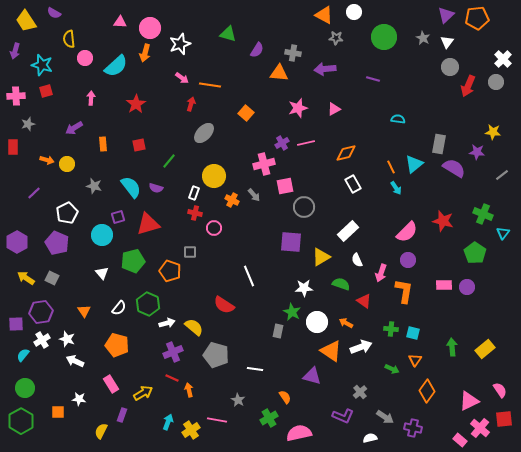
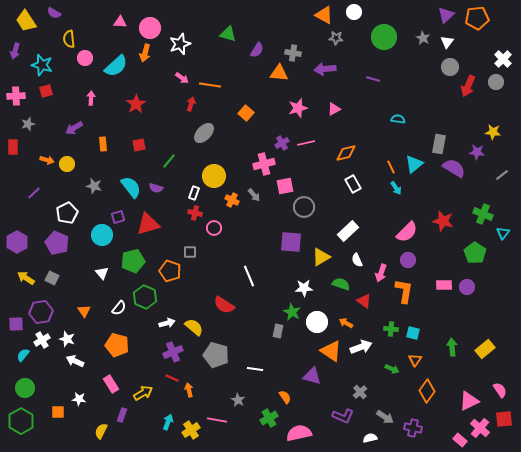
green hexagon at (148, 304): moved 3 px left, 7 px up
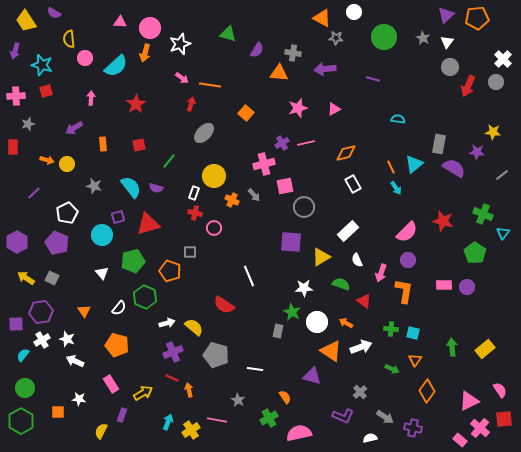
orange triangle at (324, 15): moved 2 px left, 3 px down
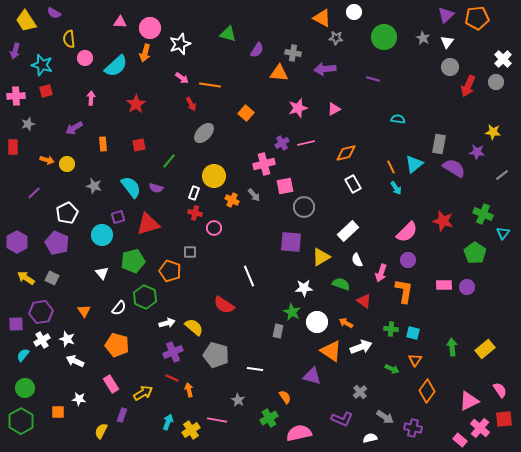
red arrow at (191, 104): rotated 136 degrees clockwise
purple L-shape at (343, 416): moved 1 px left, 3 px down
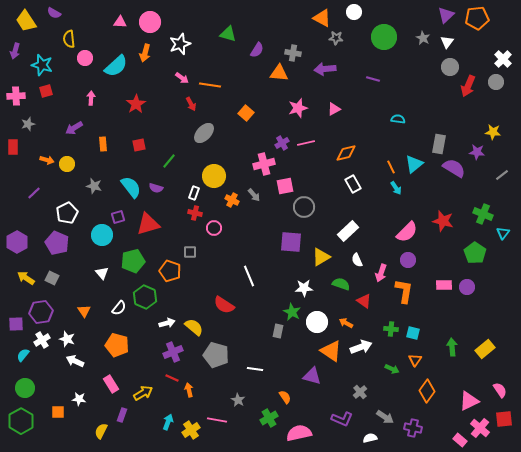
pink circle at (150, 28): moved 6 px up
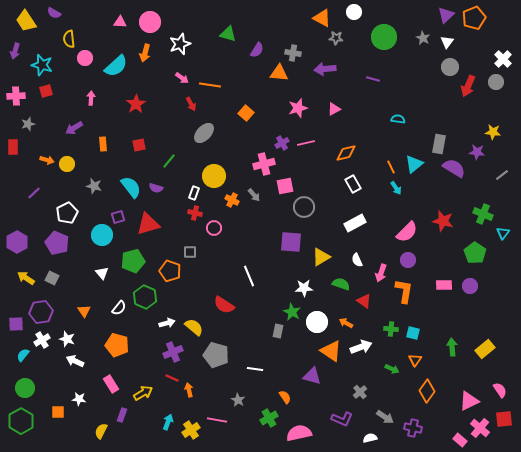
orange pentagon at (477, 18): moved 3 px left; rotated 15 degrees counterclockwise
white rectangle at (348, 231): moved 7 px right, 8 px up; rotated 15 degrees clockwise
purple circle at (467, 287): moved 3 px right, 1 px up
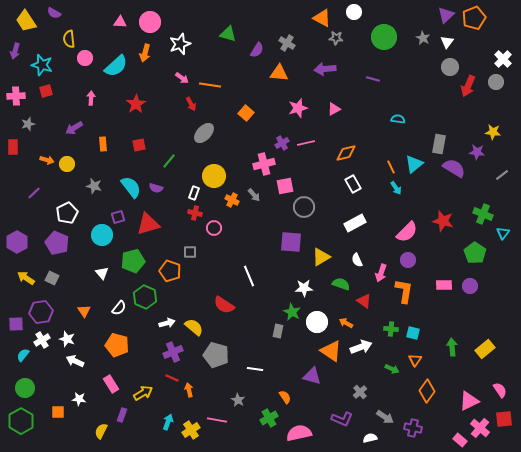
gray cross at (293, 53): moved 6 px left, 10 px up; rotated 21 degrees clockwise
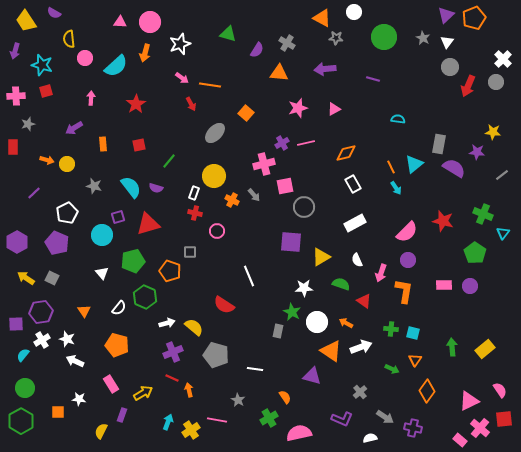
gray ellipse at (204, 133): moved 11 px right
pink circle at (214, 228): moved 3 px right, 3 px down
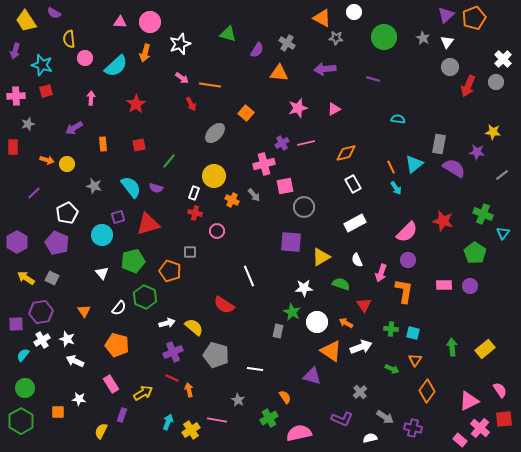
red triangle at (364, 301): moved 4 px down; rotated 21 degrees clockwise
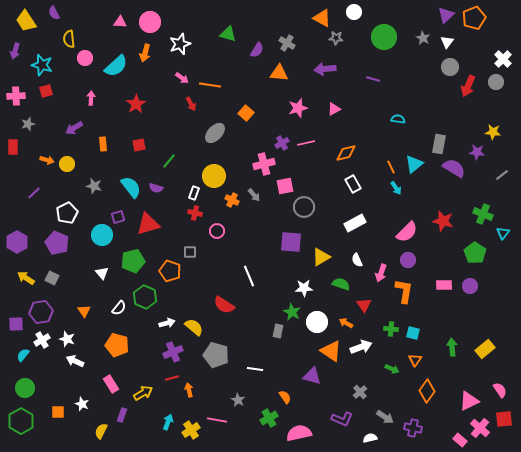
purple semicircle at (54, 13): rotated 32 degrees clockwise
red line at (172, 378): rotated 40 degrees counterclockwise
white star at (79, 399): moved 3 px right, 5 px down; rotated 16 degrees clockwise
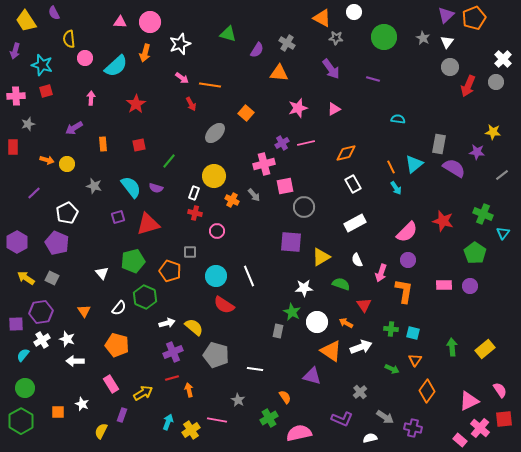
purple arrow at (325, 69): moved 6 px right; rotated 120 degrees counterclockwise
cyan circle at (102, 235): moved 114 px right, 41 px down
white arrow at (75, 361): rotated 24 degrees counterclockwise
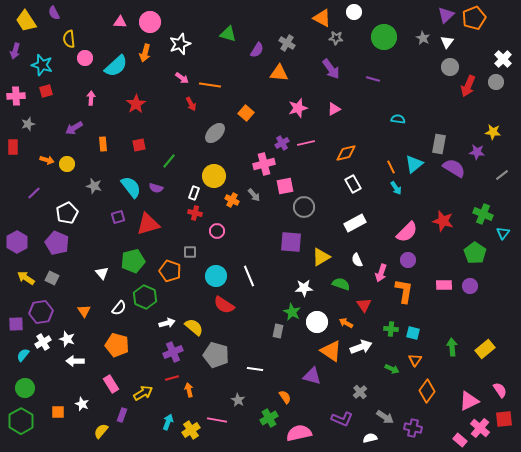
white cross at (42, 340): moved 1 px right, 2 px down
yellow semicircle at (101, 431): rotated 14 degrees clockwise
